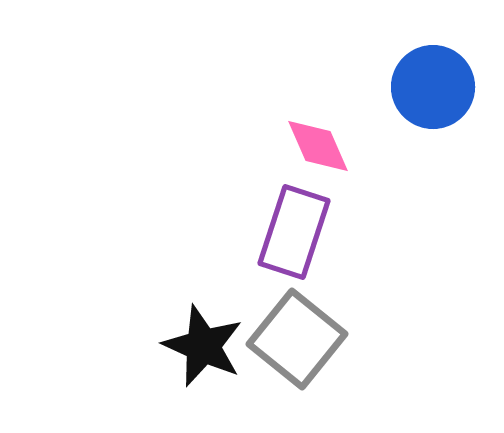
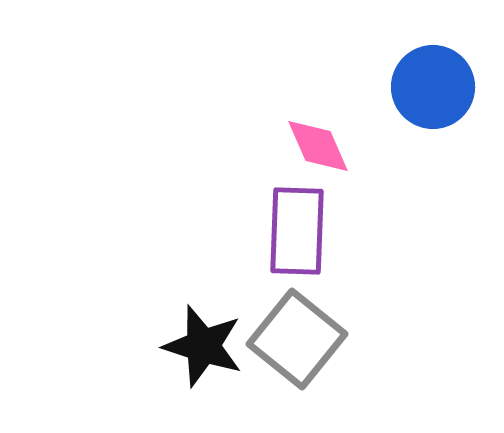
purple rectangle: moved 3 px right, 1 px up; rotated 16 degrees counterclockwise
black star: rotated 6 degrees counterclockwise
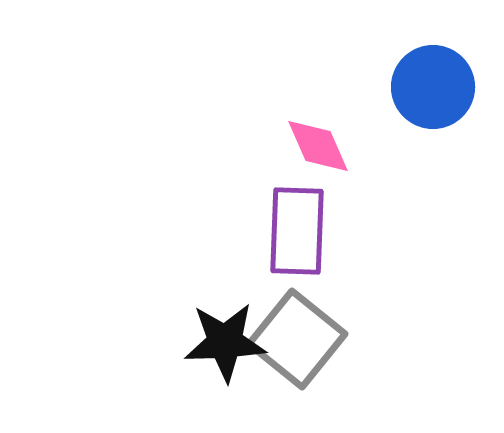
black star: moved 22 px right, 4 px up; rotated 20 degrees counterclockwise
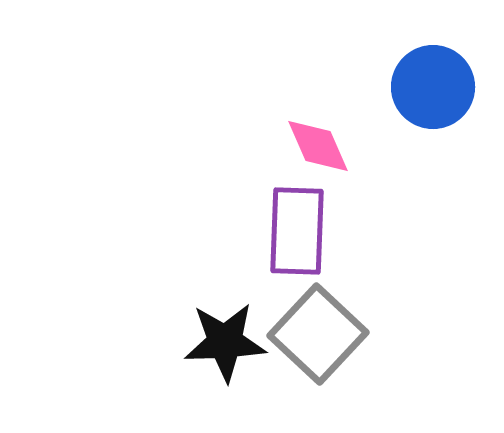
gray square: moved 21 px right, 5 px up; rotated 4 degrees clockwise
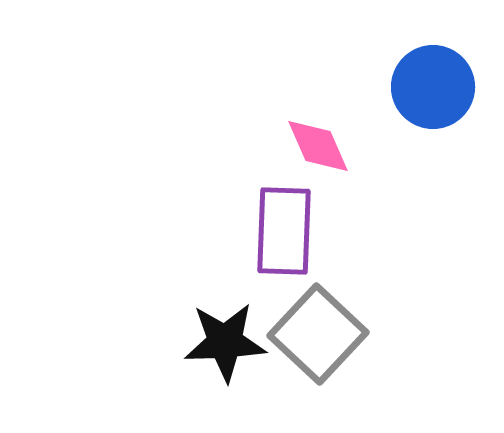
purple rectangle: moved 13 px left
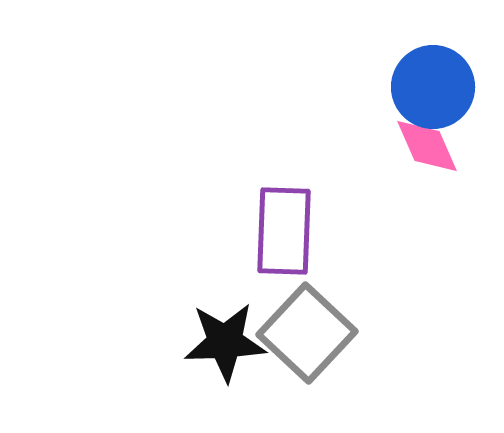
pink diamond: moved 109 px right
gray square: moved 11 px left, 1 px up
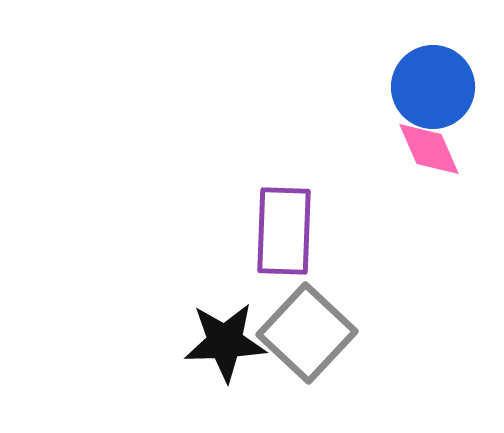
pink diamond: moved 2 px right, 3 px down
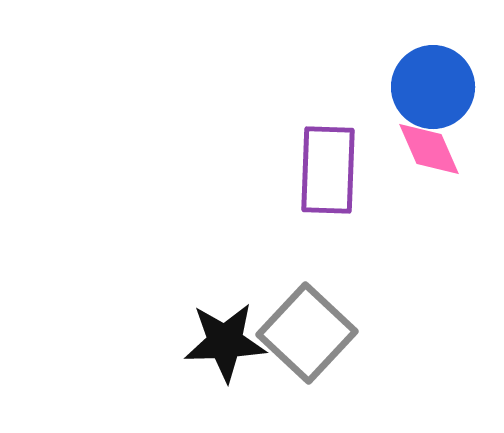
purple rectangle: moved 44 px right, 61 px up
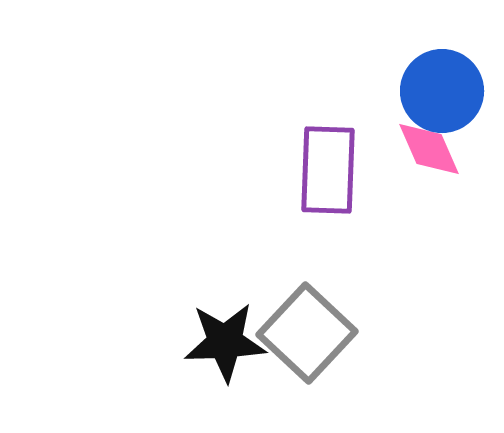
blue circle: moved 9 px right, 4 px down
